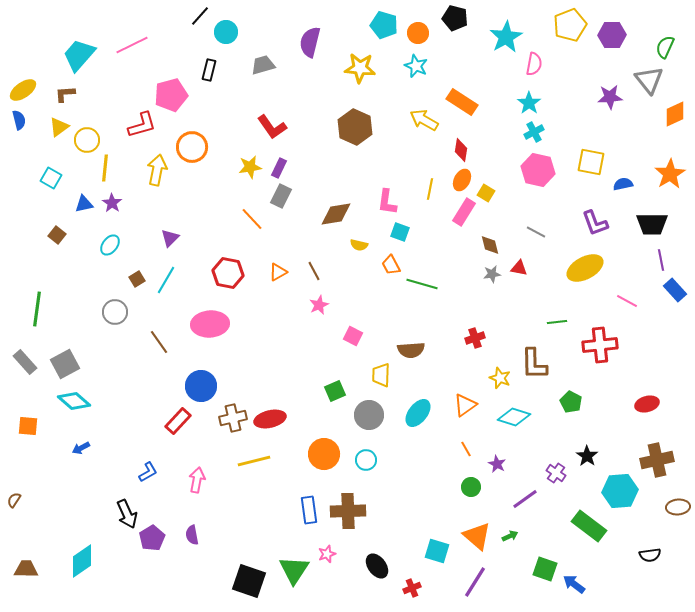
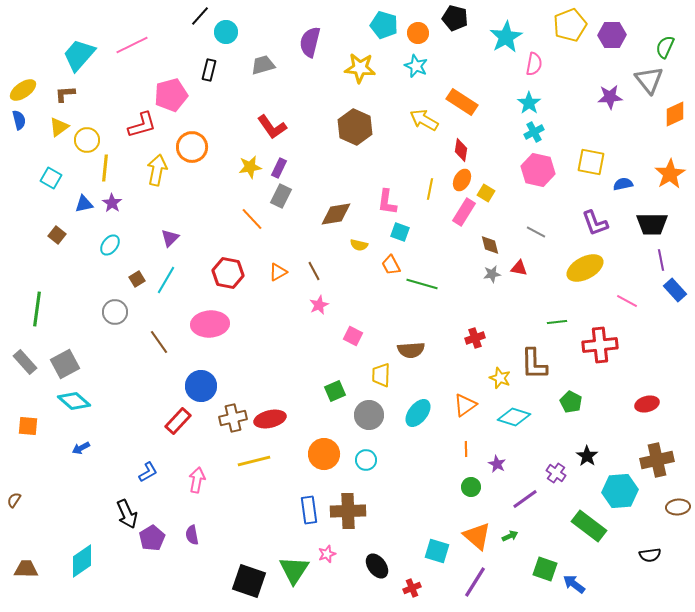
orange line at (466, 449): rotated 28 degrees clockwise
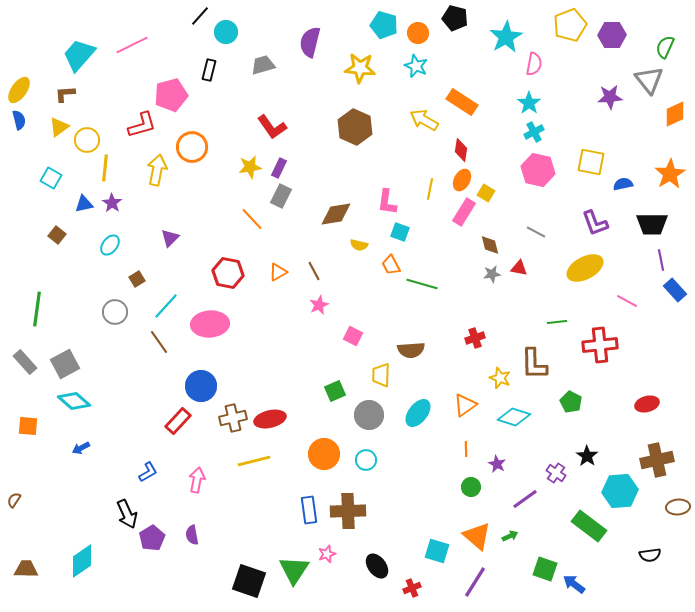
yellow ellipse at (23, 90): moved 4 px left; rotated 20 degrees counterclockwise
cyan line at (166, 280): moved 26 px down; rotated 12 degrees clockwise
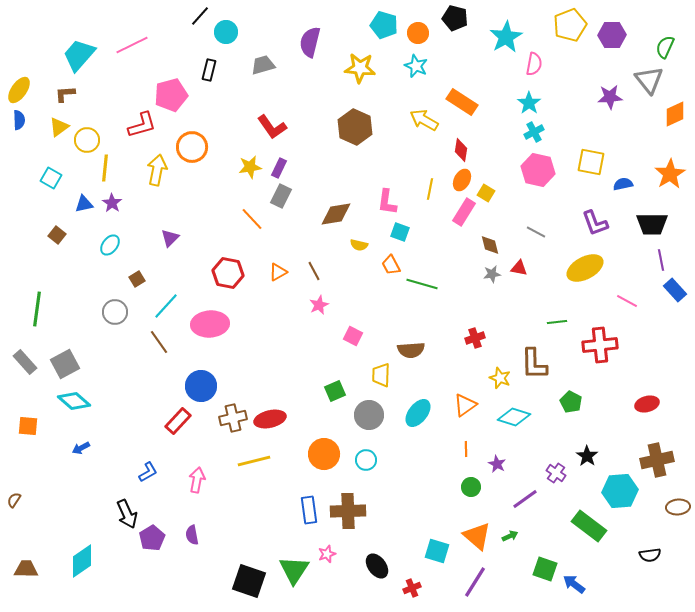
blue semicircle at (19, 120): rotated 12 degrees clockwise
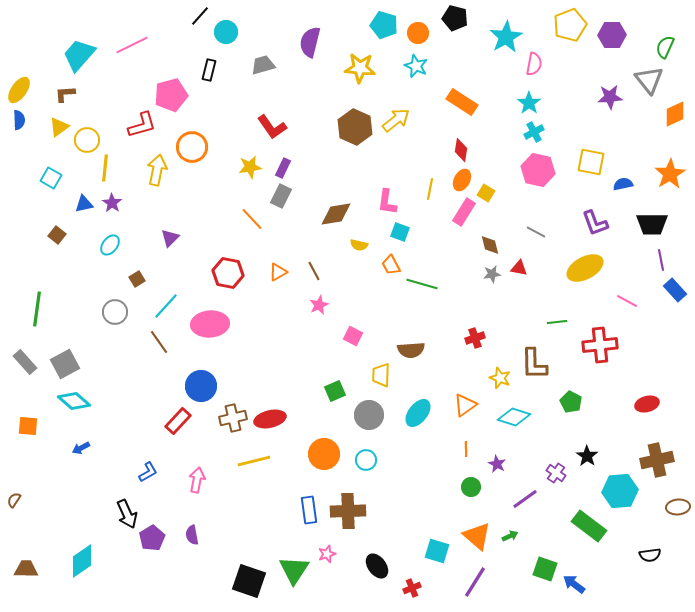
yellow arrow at (424, 120): moved 28 px left; rotated 112 degrees clockwise
purple rectangle at (279, 168): moved 4 px right
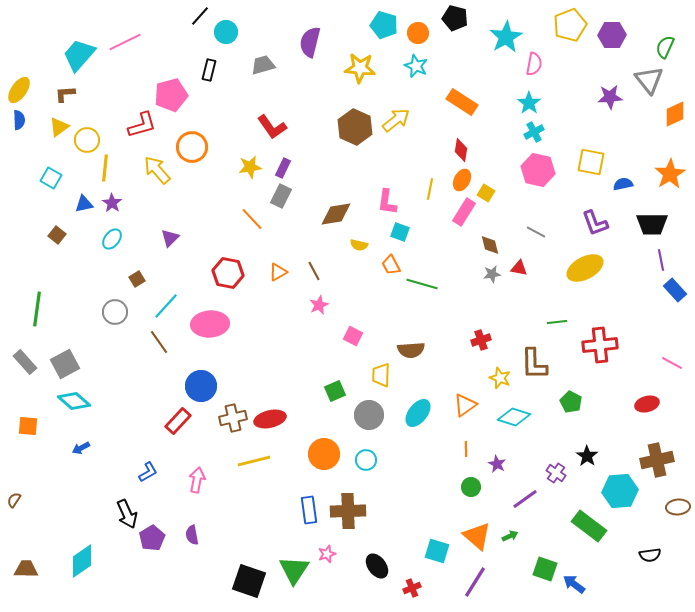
pink line at (132, 45): moved 7 px left, 3 px up
yellow arrow at (157, 170): rotated 52 degrees counterclockwise
cyan ellipse at (110, 245): moved 2 px right, 6 px up
pink line at (627, 301): moved 45 px right, 62 px down
red cross at (475, 338): moved 6 px right, 2 px down
